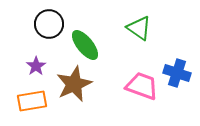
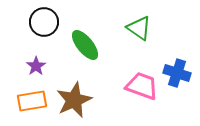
black circle: moved 5 px left, 2 px up
brown star: moved 16 px down
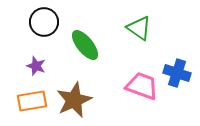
purple star: rotated 18 degrees counterclockwise
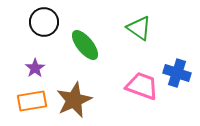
purple star: moved 1 px left, 2 px down; rotated 18 degrees clockwise
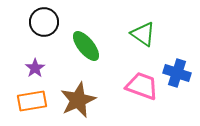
green triangle: moved 4 px right, 6 px down
green ellipse: moved 1 px right, 1 px down
brown star: moved 4 px right
